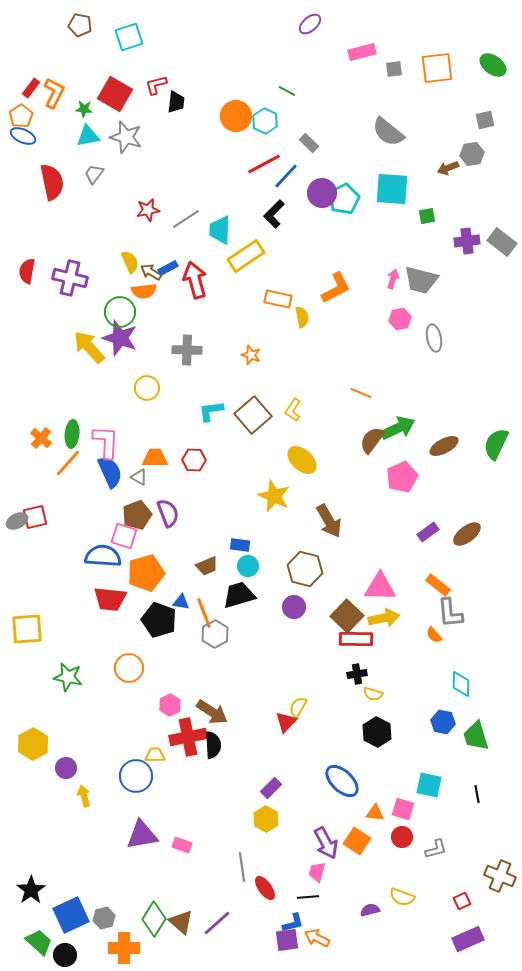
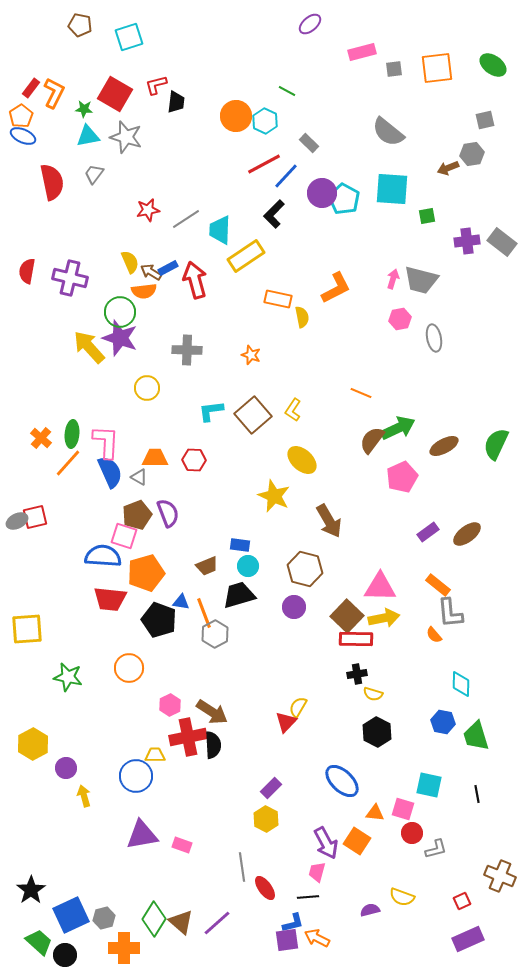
cyan pentagon at (344, 199): rotated 16 degrees counterclockwise
red circle at (402, 837): moved 10 px right, 4 px up
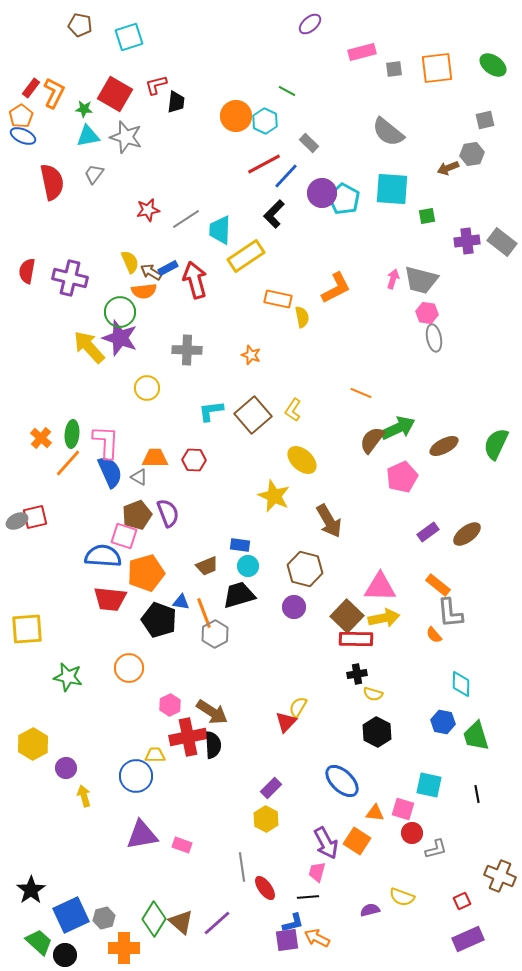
pink hexagon at (400, 319): moved 27 px right, 6 px up; rotated 20 degrees clockwise
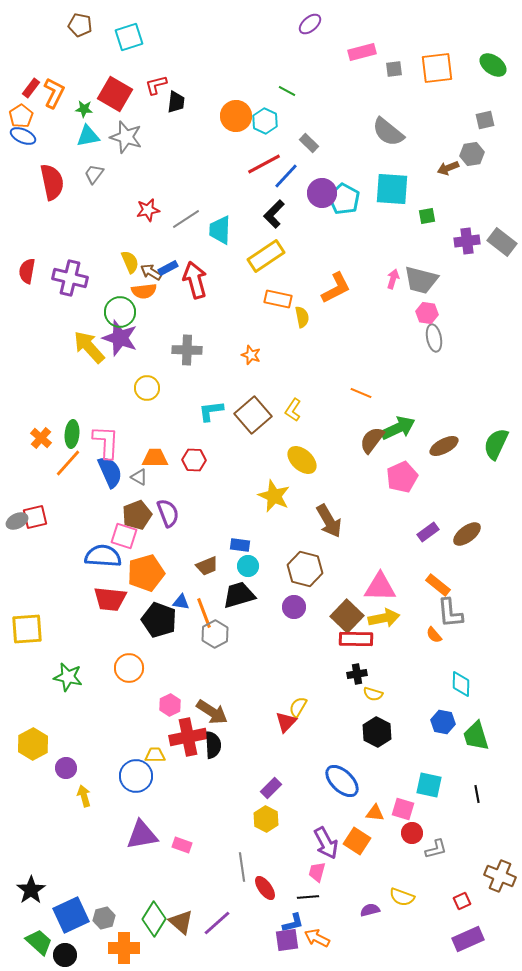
yellow rectangle at (246, 256): moved 20 px right
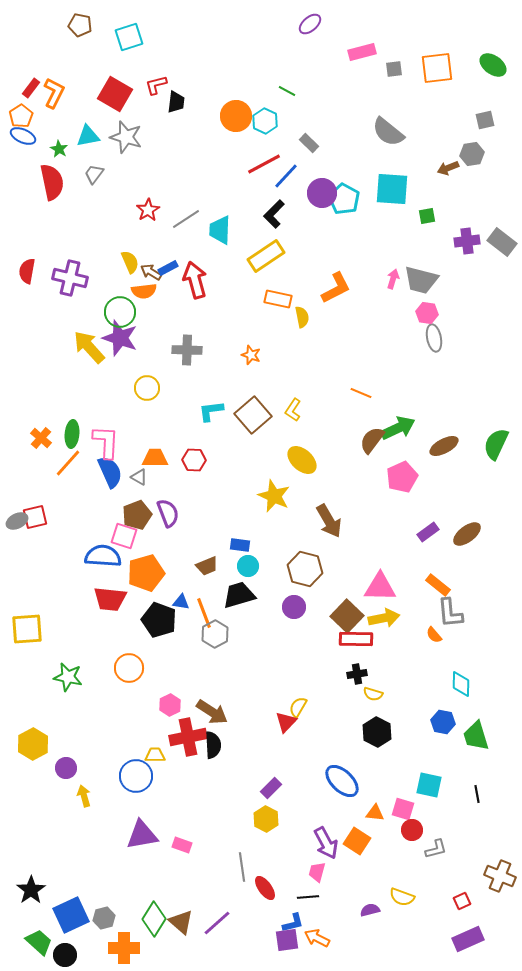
green star at (84, 109): moved 25 px left, 40 px down; rotated 24 degrees clockwise
red star at (148, 210): rotated 20 degrees counterclockwise
red circle at (412, 833): moved 3 px up
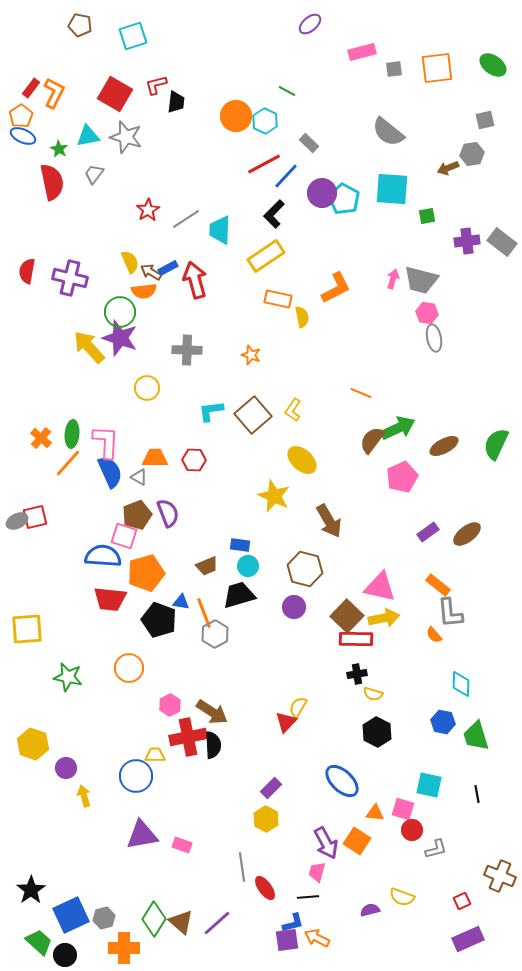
cyan square at (129, 37): moved 4 px right, 1 px up
pink triangle at (380, 587): rotated 12 degrees clockwise
yellow hexagon at (33, 744): rotated 12 degrees counterclockwise
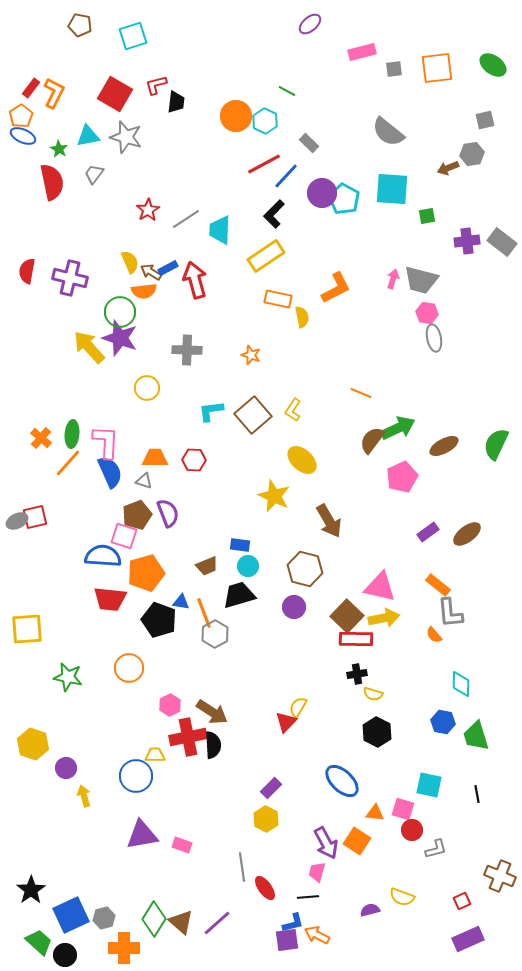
gray triangle at (139, 477): moved 5 px right, 4 px down; rotated 12 degrees counterclockwise
orange arrow at (317, 938): moved 3 px up
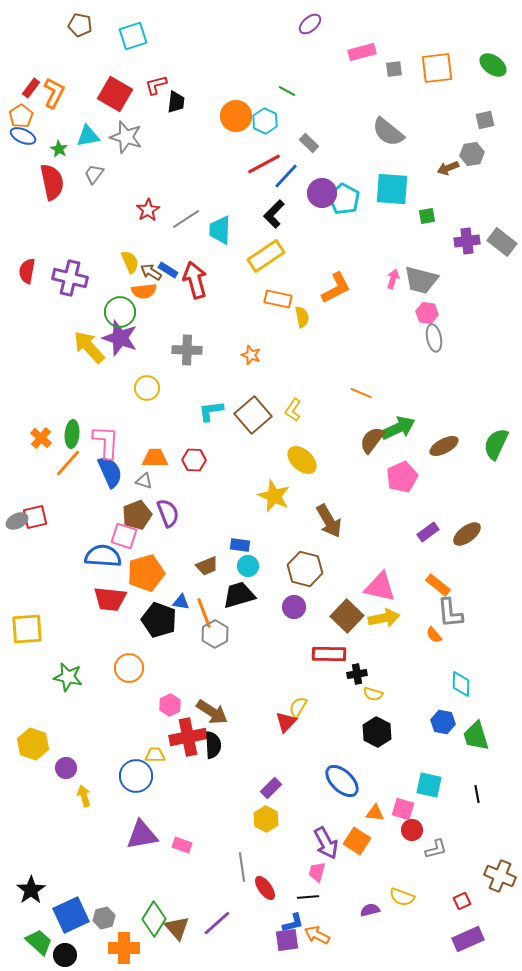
blue rectangle at (168, 268): moved 2 px down; rotated 60 degrees clockwise
red rectangle at (356, 639): moved 27 px left, 15 px down
brown triangle at (181, 922): moved 4 px left, 6 px down; rotated 8 degrees clockwise
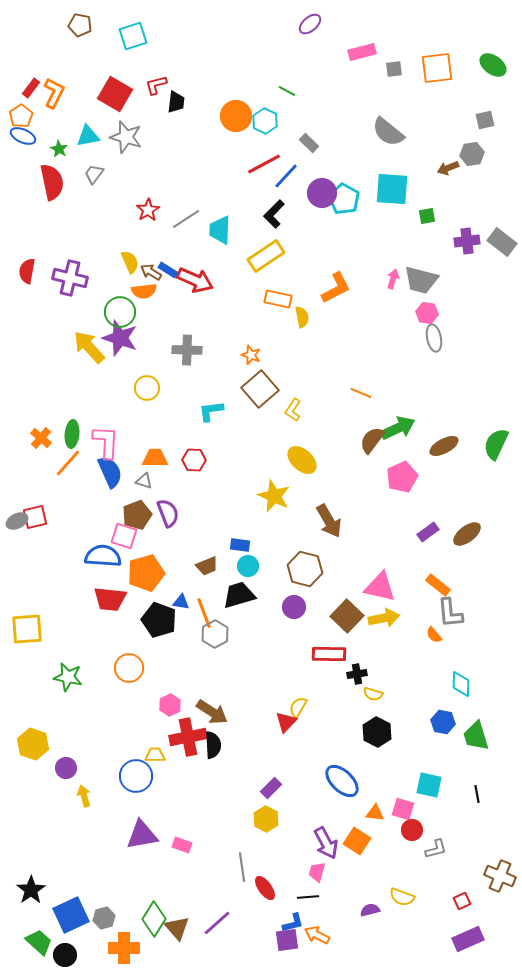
red arrow at (195, 280): rotated 129 degrees clockwise
brown square at (253, 415): moved 7 px right, 26 px up
